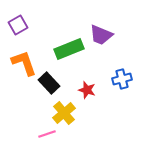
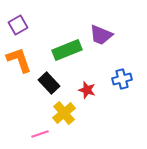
green rectangle: moved 2 px left, 1 px down
orange L-shape: moved 5 px left, 3 px up
pink line: moved 7 px left
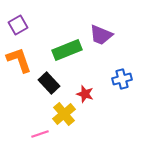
red star: moved 2 px left, 4 px down
yellow cross: moved 1 px down
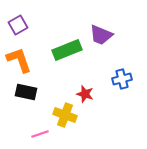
black rectangle: moved 23 px left, 9 px down; rotated 35 degrees counterclockwise
yellow cross: moved 1 px right, 1 px down; rotated 30 degrees counterclockwise
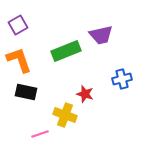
purple trapezoid: rotated 35 degrees counterclockwise
green rectangle: moved 1 px left, 1 px down
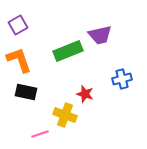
purple trapezoid: moved 1 px left
green rectangle: moved 2 px right
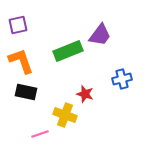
purple square: rotated 18 degrees clockwise
purple trapezoid: rotated 40 degrees counterclockwise
orange L-shape: moved 2 px right, 1 px down
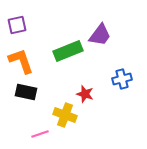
purple square: moved 1 px left
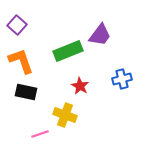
purple square: rotated 36 degrees counterclockwise
red star: moved 5 px left, 8 px up; rotated 12 degrees clockwise
